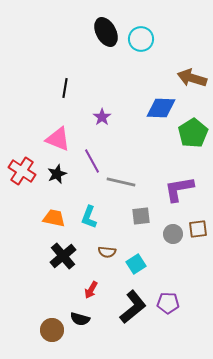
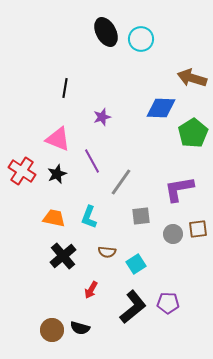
purple star: rotated 18 degrees clockwise
gray line: rotated 68 degrees counterclockwise
black semicircle: moved 9 px down
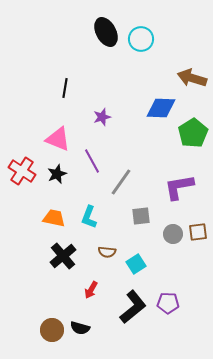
purple L-shape: moved 2 px up
brown square: moved 3 px down
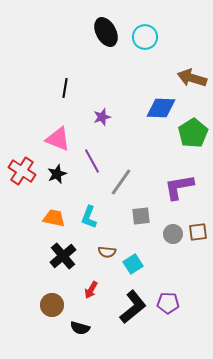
cyan circle: moved 4 px right, 2 px up
cyan square: moved 3 px left
brown circle: moved 25 px up
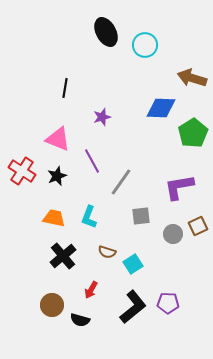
cyan circle: moved 8 px down
black star: moved 2 px down
brown square: moved 6 px up; rotated 18 degrees counterclockwise
brown semicircle: rotated 12 degrees clockwise
black semicircle: moved 8 px up
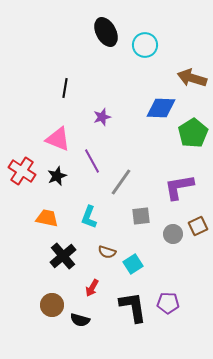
orange trapezoid: moved 7 px left
red arrow: moved 1 px right, 2 px up
black L-shape: rotated 60 degrees counterclockwise
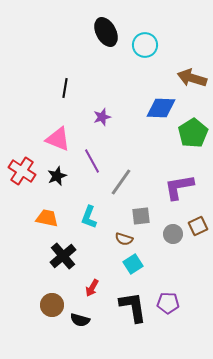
brown semicircle: moved 17 px right, 13 px up
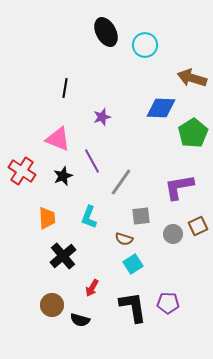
black star: moved 6 px right
orange trapezoid: rotated 75 degrees clockwise
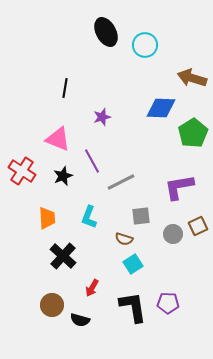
gray line: rotated 28 degrees clockwise
black cross: rotated 8 degrees counterclockwise
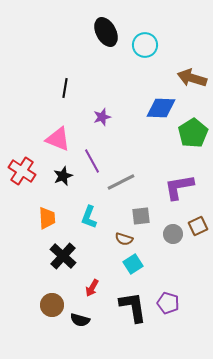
purple pentagon: rotated 15 degrees clockwise
